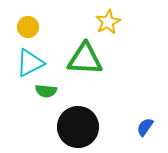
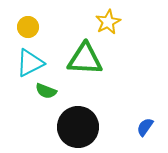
green semicircle: rotated 15 degrees clockwise
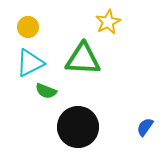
green triangle: moved 2 px left
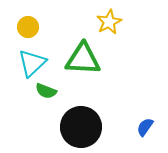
yellow star: moved 1 px right
cyan triangle: moved 2 px right; rotated 16 degrees counterclockwise
black circle: moved 3 px right
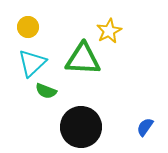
yellow star: moved 9 px down
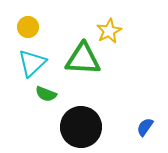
green semicircle: moved 3 px down
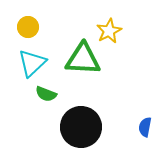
blue semicircle: rotated 24 degrees counterclockwise
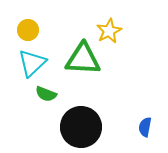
yellow circle: moved 3 px down
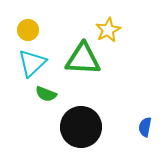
yellow star: moved 1 px left, 1 px up
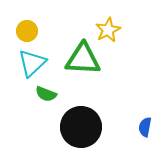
yellow circle: moved 1 px left, 1 px down
